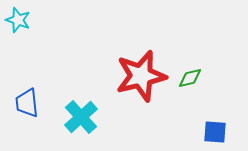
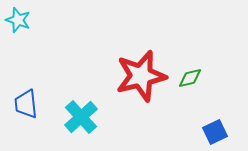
blue trapezoid: moved 1 px left, 1 px down
blue square: rotated 30 degrees counterclockwise
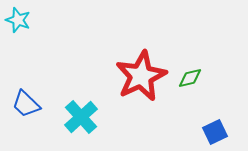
red star: rotated 12 degrees counterclockwise
blue trapezoid: rotated 40 degrees counterclockwise
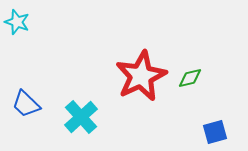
cyan star: moved 1 px left, 2 px down
blue square: rotated 10 degrees clockwise
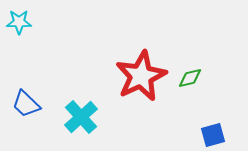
cyan star: moved 2 px right; rotated 20 degrees counterclockwise
blue square: moved 2 px left, 3 px down
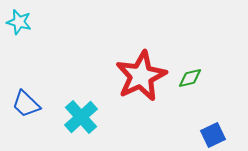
cyan star: rotated 15 degrees clockwise
blue square: rotated 10 degrees counterclockwise
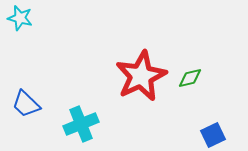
cyan star: moved 1 px right, 4 px up
cyan cross: moved 7 px down; rotated 20 degrees clockwise
